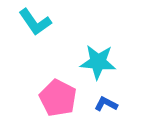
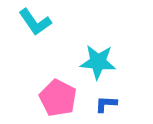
blue L-shape: rotated 25 degrees counterclockwise
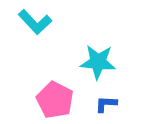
cyan L-shape: rotated 8 degrees counterclockwise
pink pentagon: moved 3 px left, 2 px down
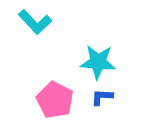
blue L-shape: moved 4 px left, 7 px up
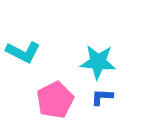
cyan L-shape: moved 12 px left, 30 px down; rotated 20 degrees counterclockwise
pink pentagon: rotated 18 degrees clockwise
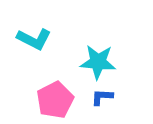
cyan L-shape: moved 11 px right, 13 px up
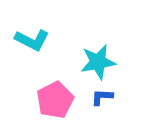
cyan L-shape: moved 2 px left, 1 px down
cyan star: rotated 15 degrees counterclockwise
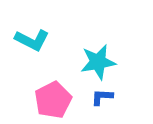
pink pentagon: moved 2 px left
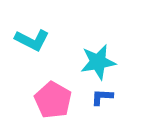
pink pentagon: rotated 15 degrees counterclockwise
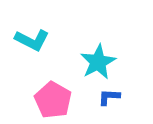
cyan star: rotated 18 degrees counterclockwise
blue L-shape: moved 7 px right
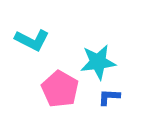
cyan star: rotated 21 degrees clockwise
pink pentagon: moved 7 px right, 11 px up
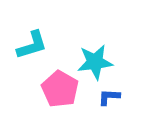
cyan L-shape: moved 5 px down; rotated 44 degrees counterclockwise
cyan star: moved 3 px left
